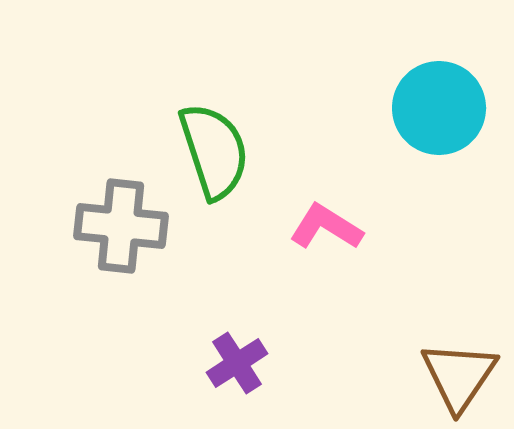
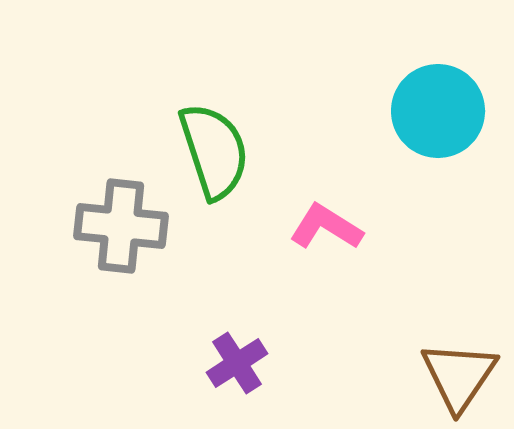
cyan circle: moved 1 px left, 3 px down
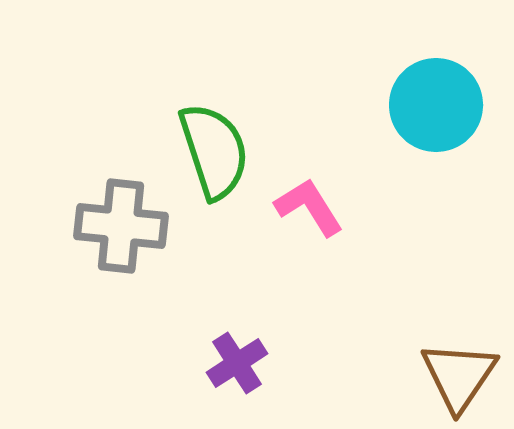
cyan circle: moved 2 px left, 6 px up
pink L-shape: moved 17 px left, 20 px up; rotated 26 degrees clockwise
